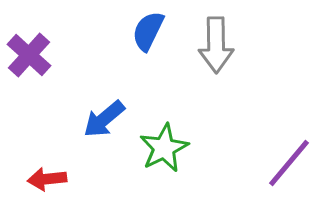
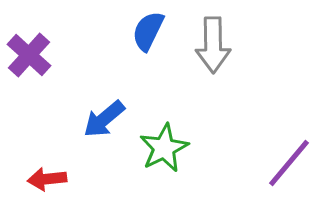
gray arrow: moved 3 px left
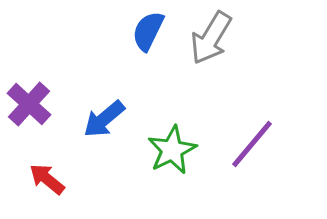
gray arrow: moved 2 px left, 7 px up; rotated 32 degrees clockwise
purple cross: moved 49 px down
green star: moved 8 px right, 2 px down
purple line: moved 37 px left, 19 px up
red arrow: rotated 45 degrees clockwise
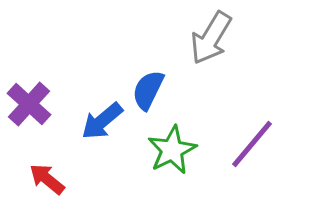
blue semicircle: moved 59 px down
blue arrow: moved 2 px left, 2 px down
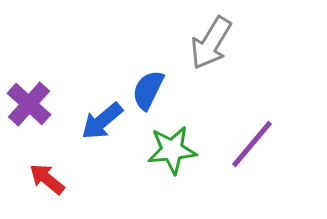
gray arrow: moved 5 px down
green star: rotated 21 degrees clockwise
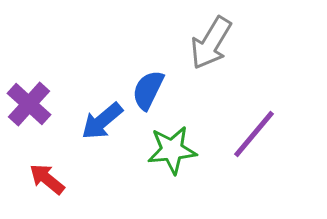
purple line: moved 2 px right, 10 px up
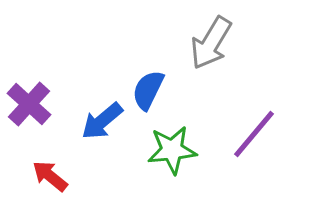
red arrow: moved 3 px right, 3 px up
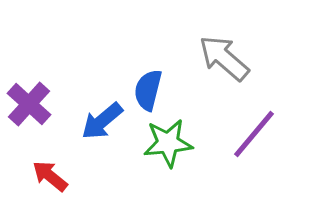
gray arrow: moved 13 px right, 15 px down; rotated 100 degrees clockwise
blue semicircle: rotated 12 degrees counterclockwise
green star: moved 4 px left, 7 px up
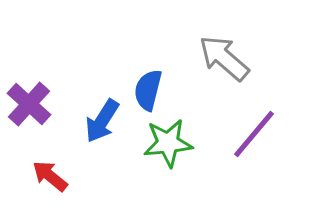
blue arrow: rotated 18 degrees counterclockwise
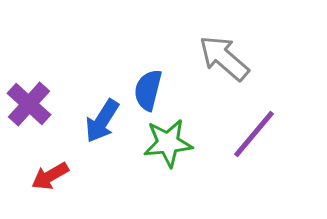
red arrow: rotated 69 degrees counterclockwise
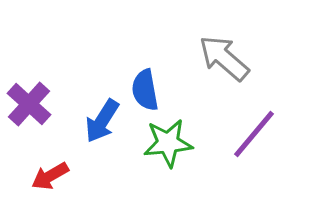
blue semicircle: moved 3 px left; rotated 24 degrees counterclockwise
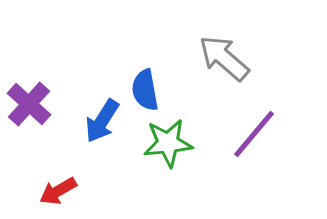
red arrow: moved 8 px right, 15 px down
